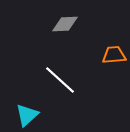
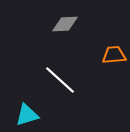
cyan triangle: rotated 25 degrees clockwise
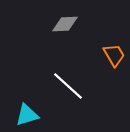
orange trapezoid: rotated 65 degrees clockwise
white line: moved 8 px right, 6 px down
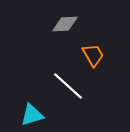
orange trapezoid: moved 21 px left
cyan triangle: moved 5 px right
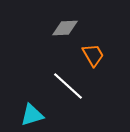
gray diamond: moved 4 px down
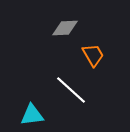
white line: moved 3 px right, 4 px down
cyan triangle: rotated 10 degrees clockwise
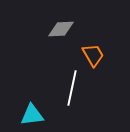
gray diamond: moved 4 px left, 1 px down
white line: moved 1 px right, 2 px up; rotated 60 degrees clockwise
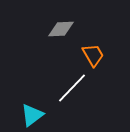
white line: rotated 32 degrees clockwise
cyan triangle: rotated 30 degrees counterclockwise
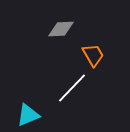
cyan triangle: moved 4 px left; rotated 15 degrees clockwise
